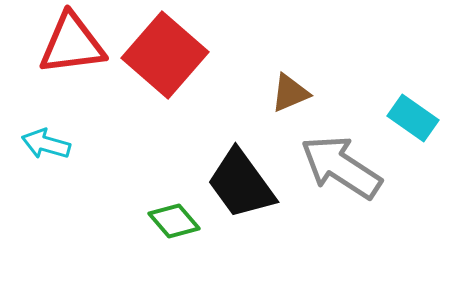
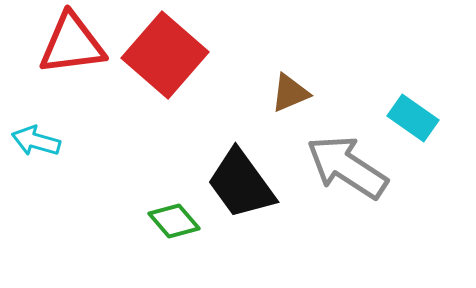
cyan arrow: moved 10 px left, 3 px up
gray arrow: moved 6 px right
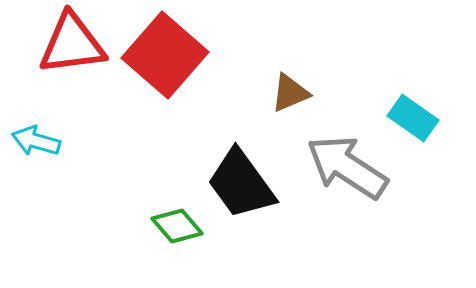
green diamond: moved 3 px right, 5 px down
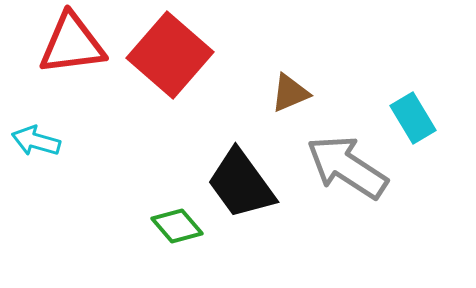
red square: moved 5 px right
cyan rectangle: rotated 24 degrees clockwise
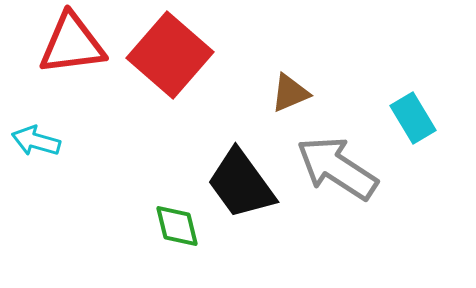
gray arrow: moved 10 px left, 1 px down
green diamond: rotated 27 degrees clockwise
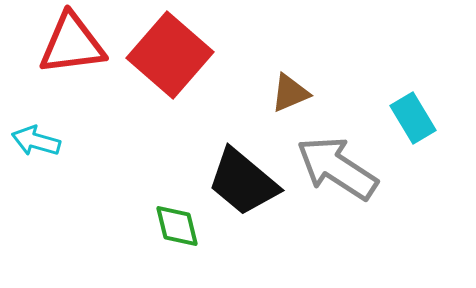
black trapezoid: moved 2 px right, 2 px up; rotated 14 degrees counterclockwise
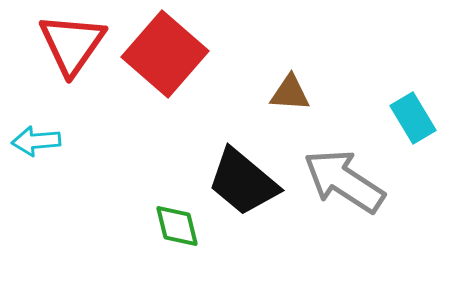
red triangle: rotated 48 degrees counterclockwise
red square: moved 5 px left, 1 px up
brown triangle: rotated 27 degrees clockwise
cyan arrow: rotated 21 degrees counterclockwise
gray arrow: moved 7 px right, 13 px down
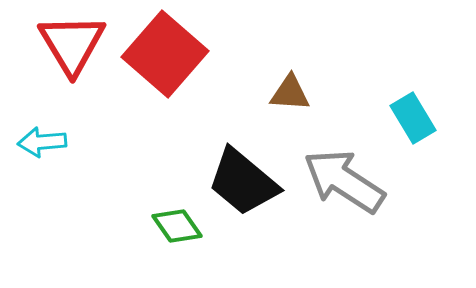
red triangle: rotated 6 degrees counterclockwise
cyan arrow: moved 6 px right, 1 px down
green diamond: rotated 21 degrees counterclockwise
